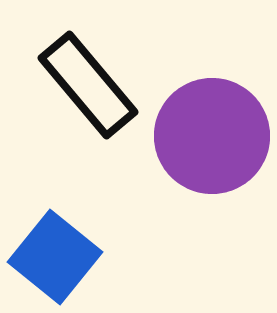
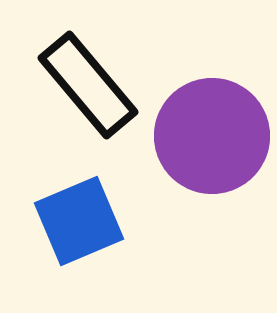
blue square: moved 24 px right, 36 px up; rotated 28 degrees clockwise
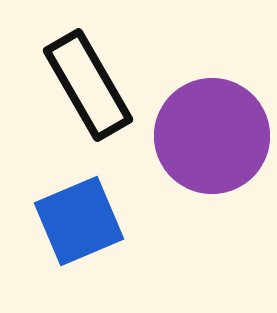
black rectangle: rotated 10 degrees clockwise
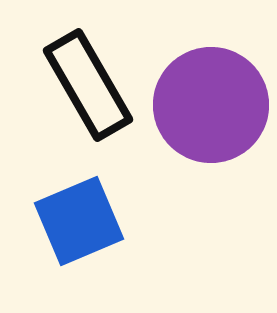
purple circle: moved 1 px left, 31 px up
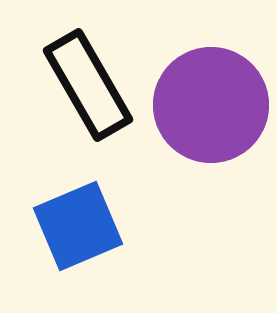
blue square: moved 1 px left, 5 px down
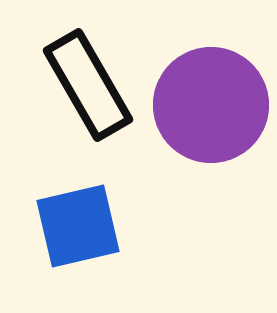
blue square: rotated 10 degrees clockwise
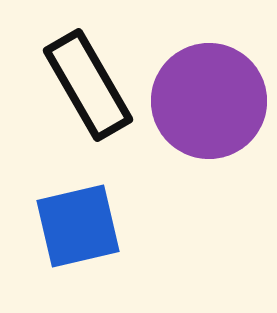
purple circle: moved 2 px left, 4 px up
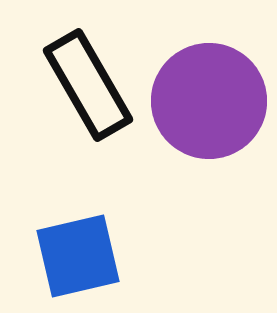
blue square: moved 30 px down
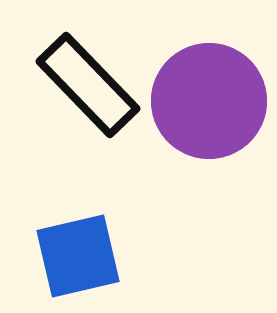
black rectangle: rotated 14 degrees counterclockwise
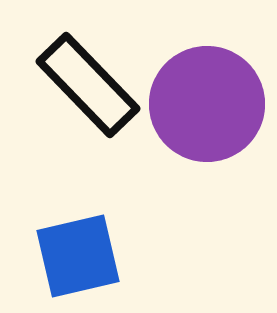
purple circle: moved 2 px left, 3 px down
